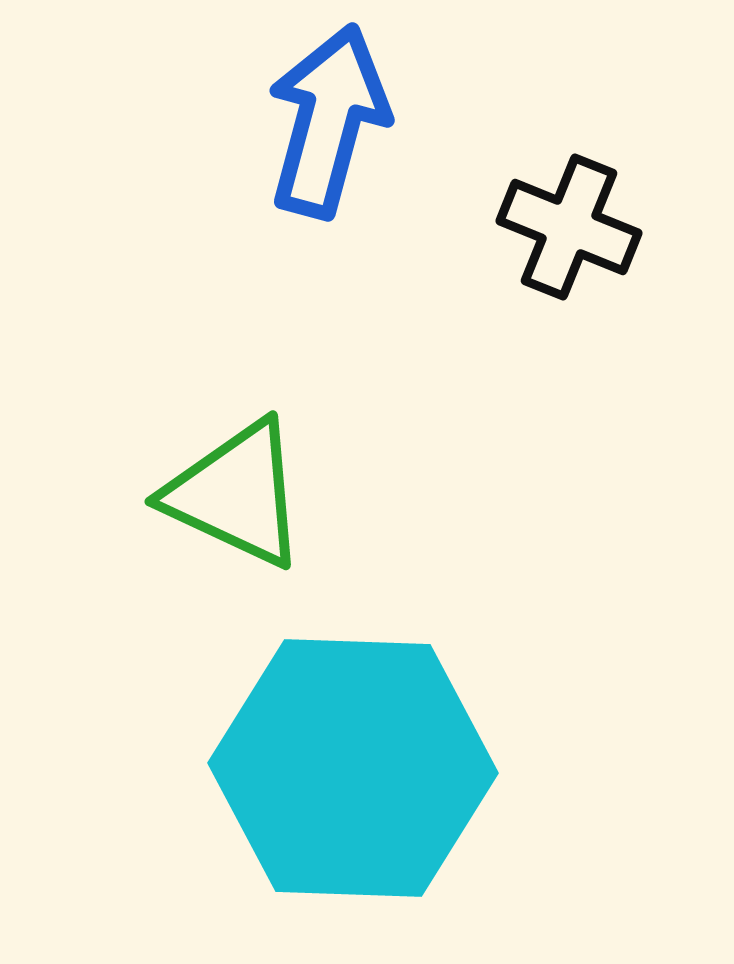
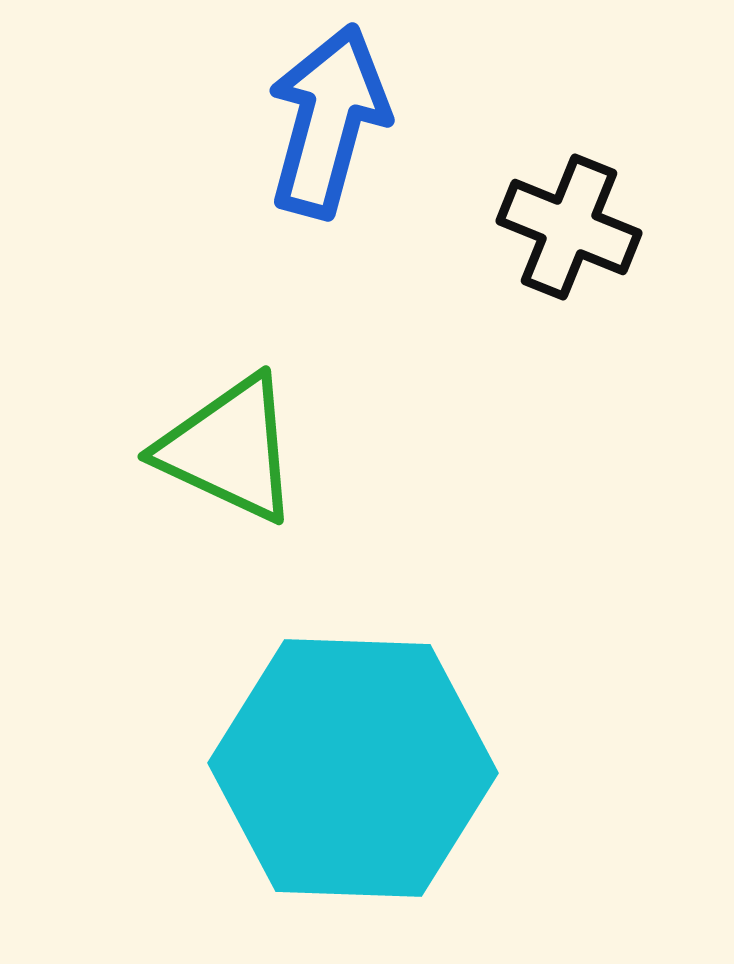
green triangle: moved 7 px left, 45 px up
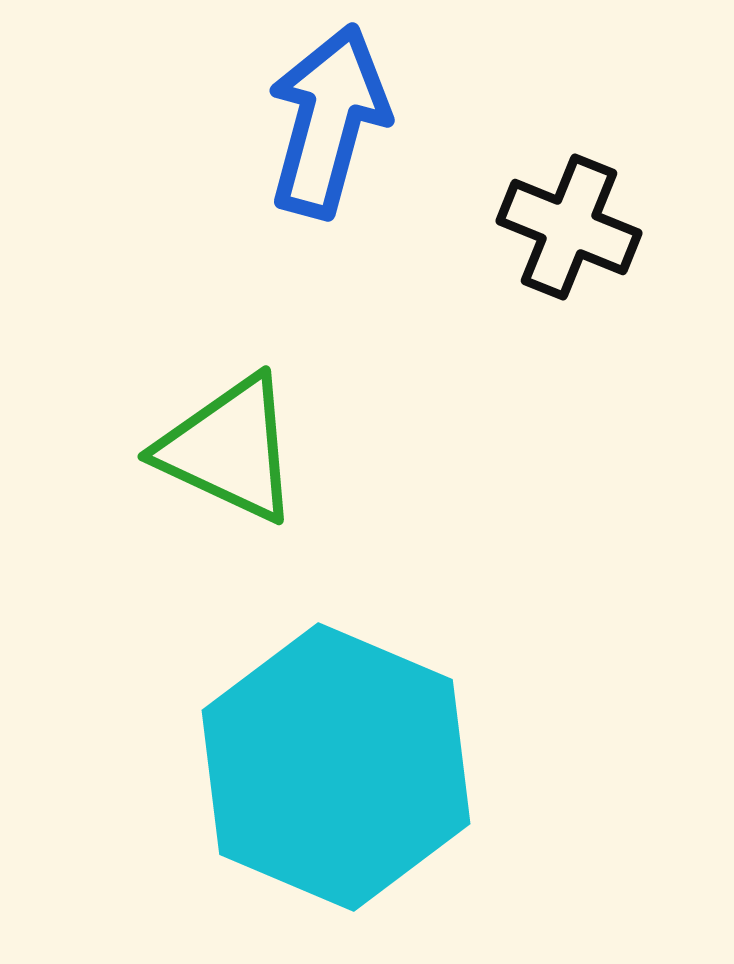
cyan hexagon: moved 17 px left, 1 px up; rotated 21 degrees clockwise
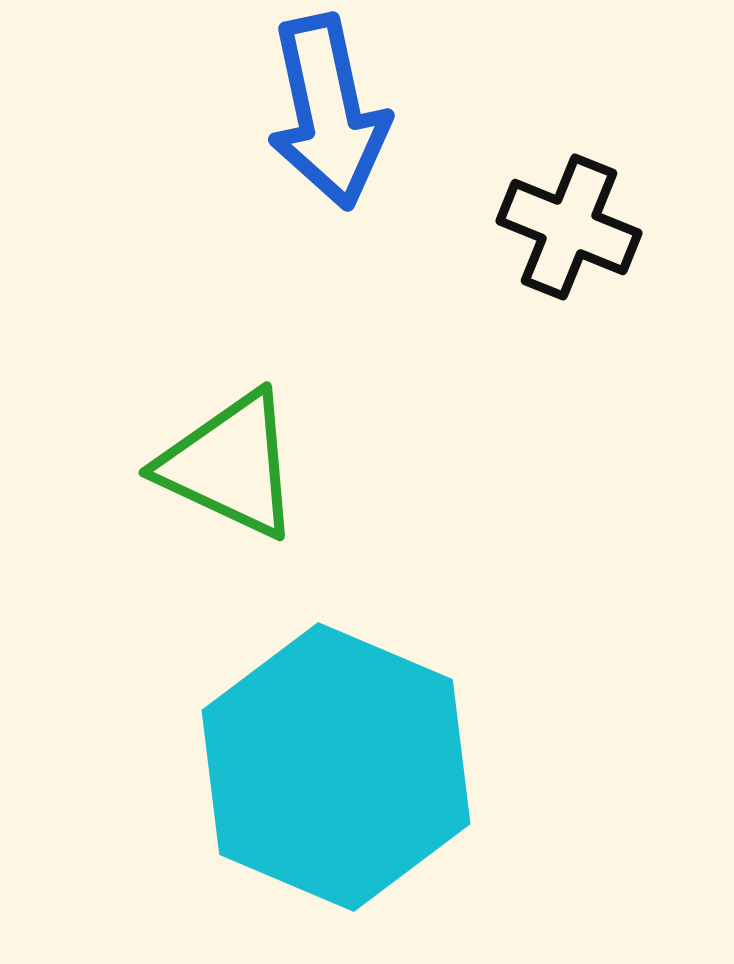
blue arrow: moved 9 px up; rotated 153 degrees clockwise
green triangle: moved 1 px right, 16 px down
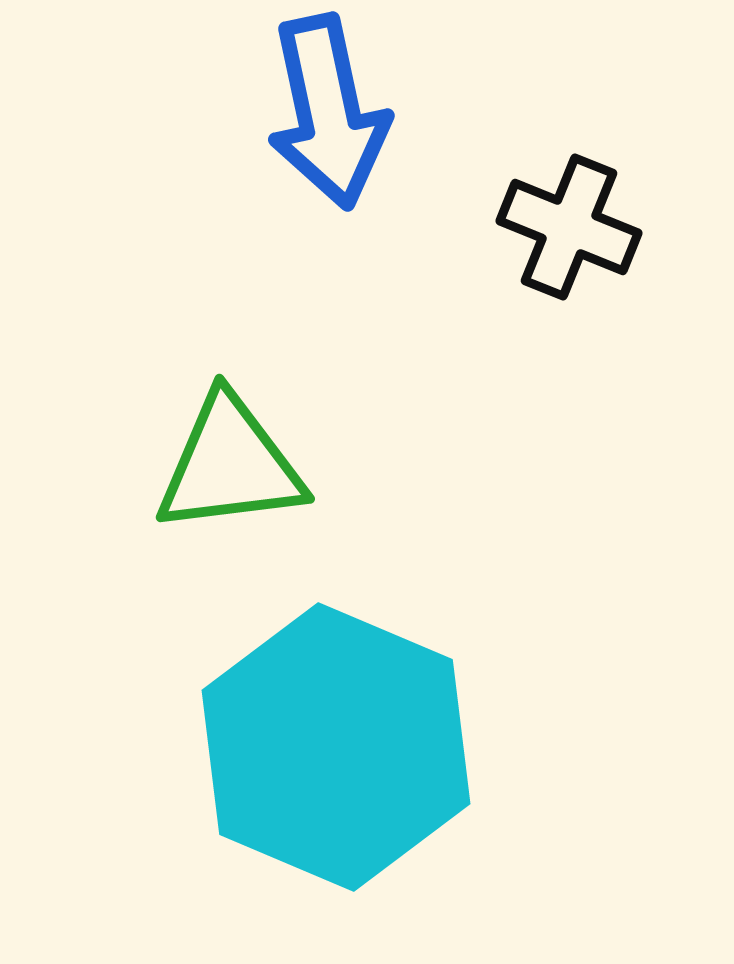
green triangle: rotated 32 degrees counterclockwise
cyan hexagon: moved 20 px up
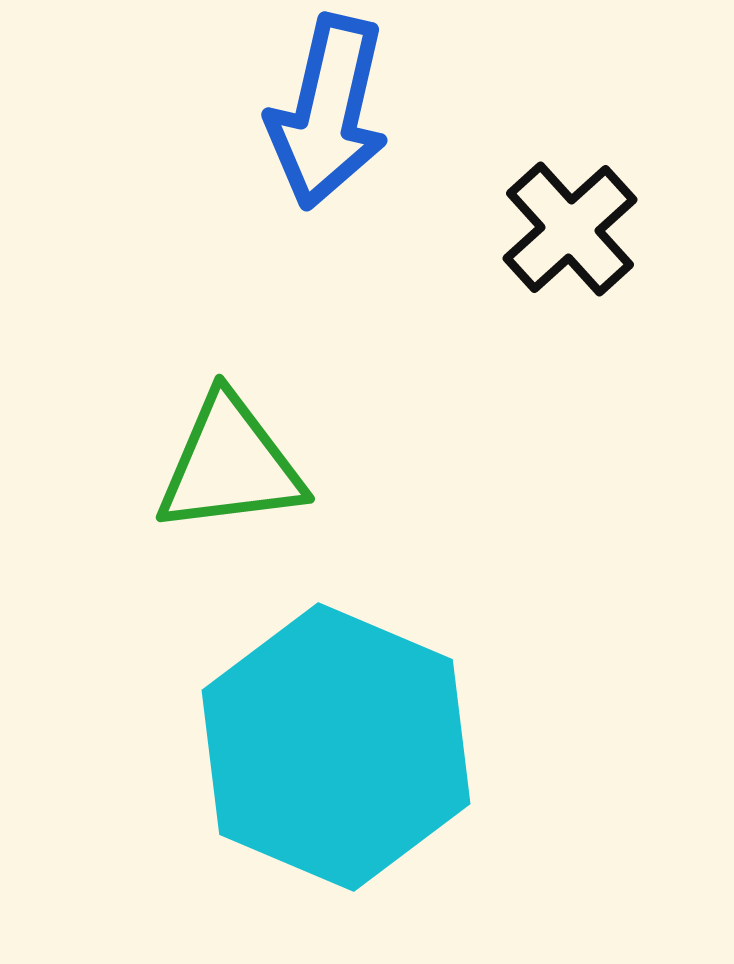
blue arrow: rotated 25 degrees clockwise
black cross: moved 1 px right, 2 px down; rotated 26 degrees clockwise
